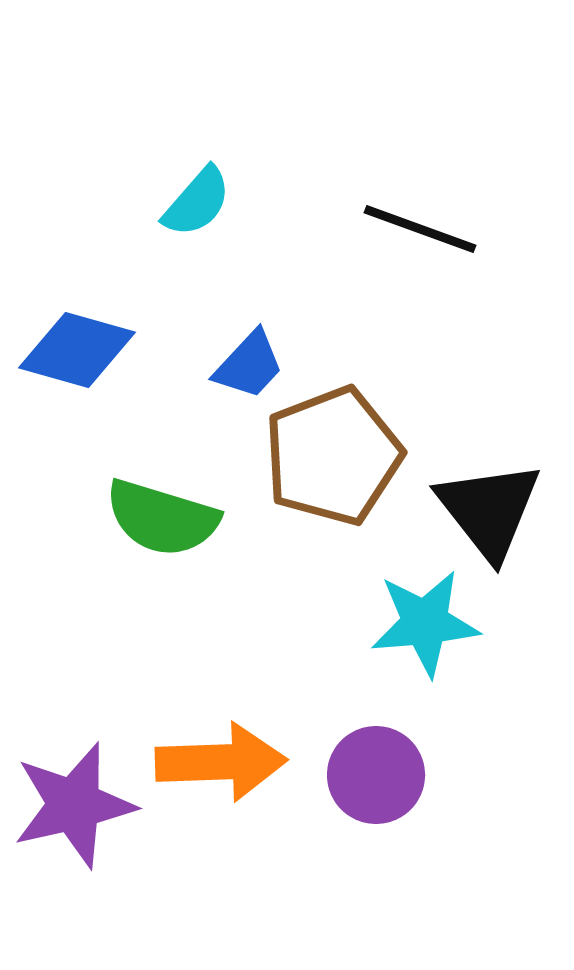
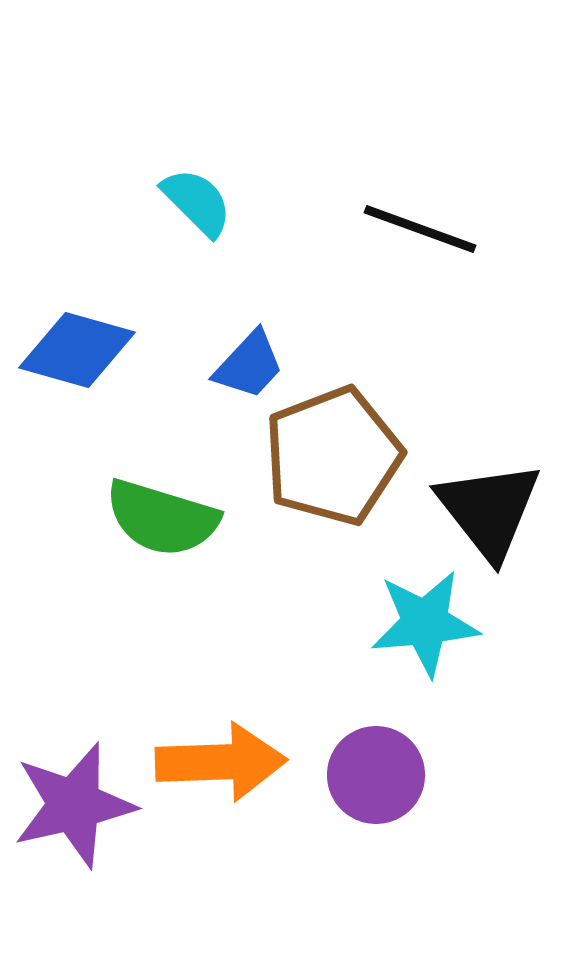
cyan semicircle: rotated 86 degrees counterclockwise
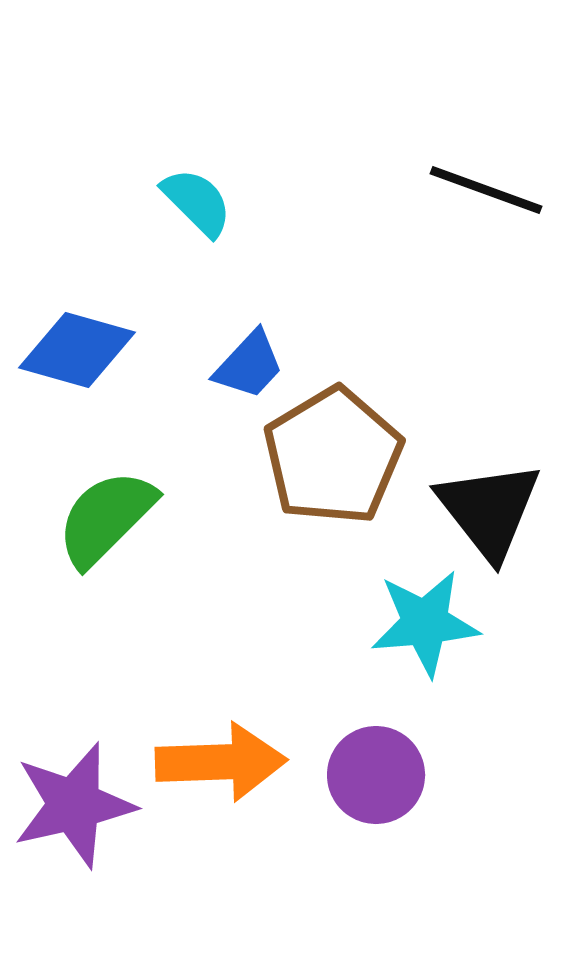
black line: moved 66 px right, 39 px up
brown pentagon: rotated 10 degrees counterclockwise
green semicircle: moved 56 px left; rotated 118 degrees clockwise
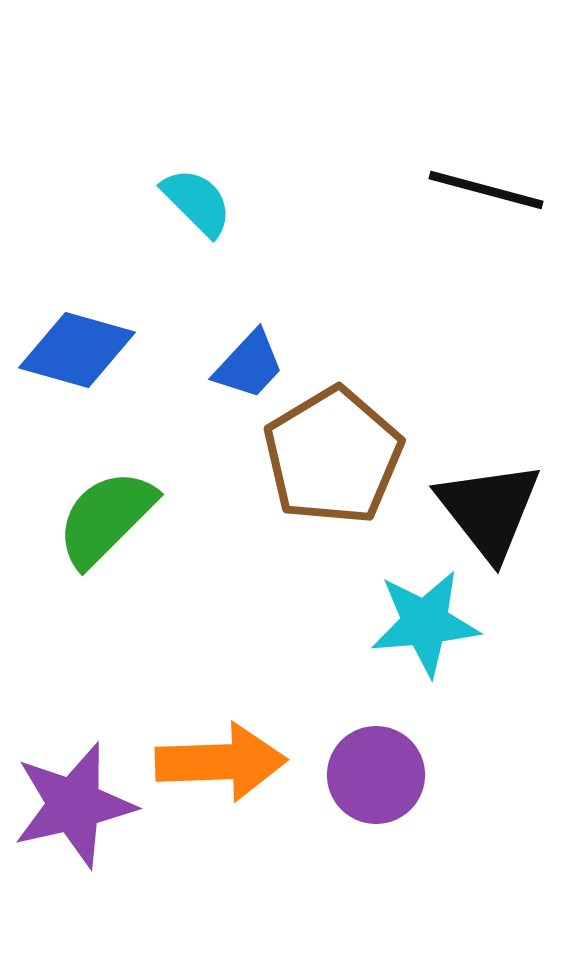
black line: rotated 5 degrees counterclockwise
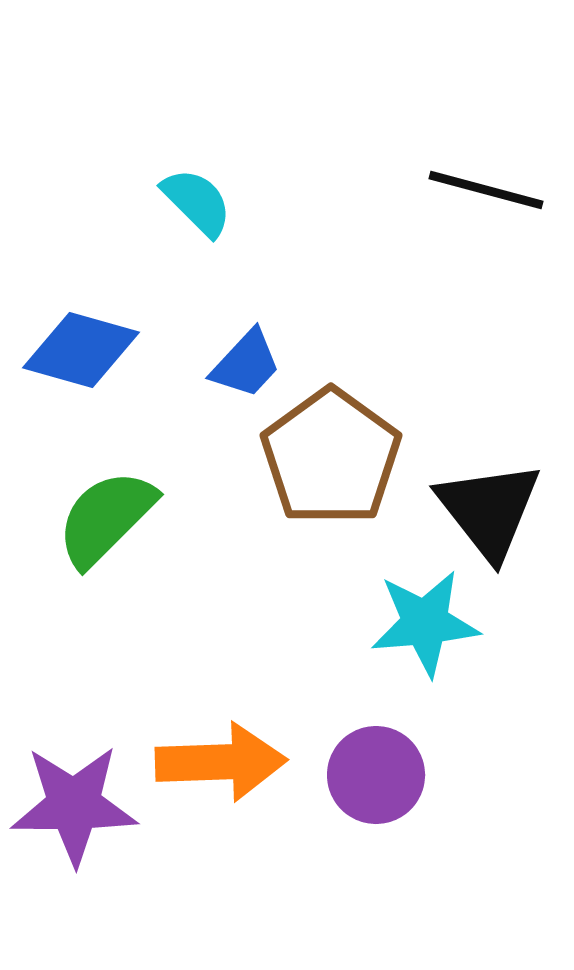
blue diamond: moved 4 px right
blue trapezoid: moved 3 px left, 1 px up
brown pentagon: moved 2 px left, 1 px down; rotated 5 degrees counterclockwise
purple star: rotated 13 degrees clockwise
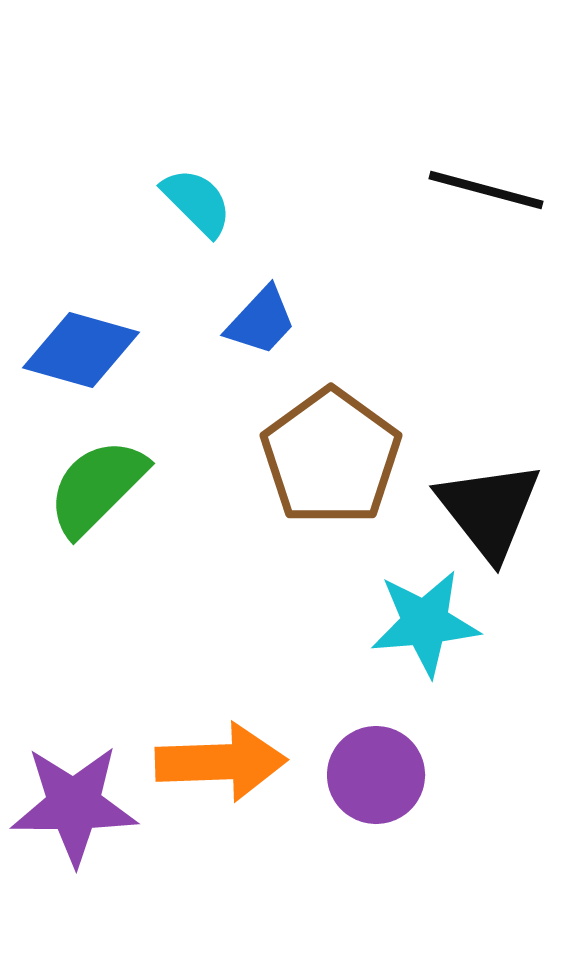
blue trapezoid: moved 15 px right, 43 px up
green semicircle: moved 9 px left, 31 px up
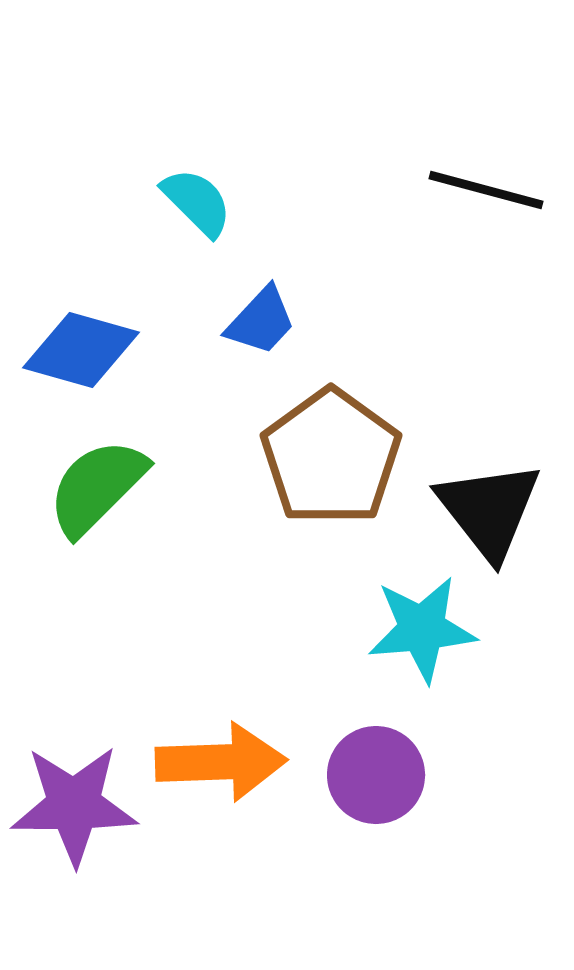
cyan star: moved 3 px left, 6 px down
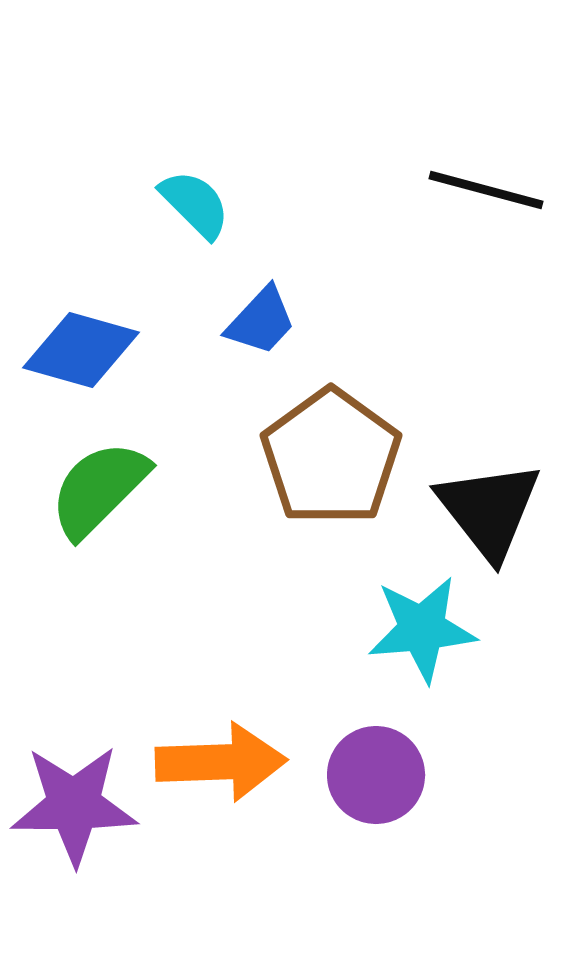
cyan semicircle: moved 2 px left, 2 px down
green semicircle: moved 2 px right, 2 px down
